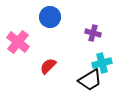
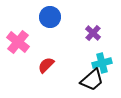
purple cross: rotated 28 degrees clockwise
red semicircle: moved 2 px left, 1 px up
black trapezoid: moved 2 px right; rotated 10 degrees counterclockwise
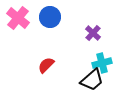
pink cross: moved 24 px up
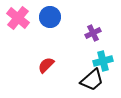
purple cross: rotated 21 degrees clockwise
cyan cross: moved 1 px right, 2 px up
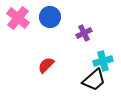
purple cross: moved 9 px left
black trapezoid: moved 2 px right
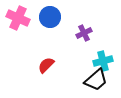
pink cross: rotated 15 degrees counterclockwise
black trapezoid: moved 2 px right
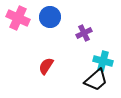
cyan cross: rotated 30 degrees clockwise
red semicircle: moved 1 px down; rotated 12 degrees counterclockwise
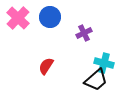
pink cross: rotated 20 degrees clockwise
cyan cross: moved 1 px right, 2 px down
